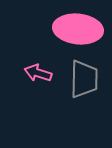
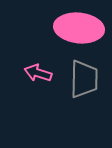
pink ellipse: moved 1 px right, 1 px up
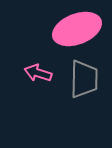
pink ellipse: moved 2 px left, 1 px down; rotated 27 degrees counterclockwise
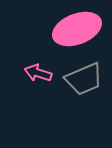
gray trapezoid: rotated 66 degrees clockwise
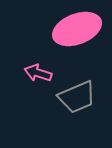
gray trapezoid: moved 7 px left, 18 px down
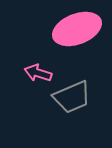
gray trapezoid: moved 5 px left
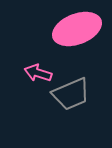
gray trapezoid: moved 1 px left, 3 px up
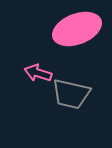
gray trapezoid: rotated 36 degrees clockwise
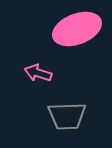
gray trapezoid: moved 4 px left, 22 px down; rotated 15 degrees counterclockwise
